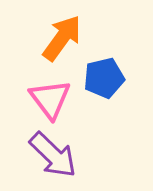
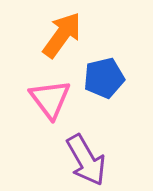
orange arrow: moved 3 px up
purple arrow: moved 33 px right, 5 px down; rotated 16 degrees clockwise
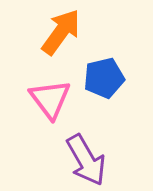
orange arrow: moved 1 px left, 3 px up
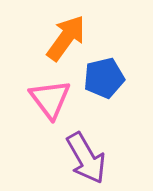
orange arrow: moved 5 px right, 6 px down
purple arrow: moved 2 px up
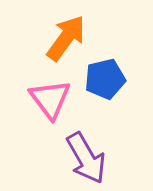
blue pentagon: moved 1 px right, 1 px down
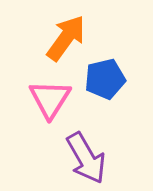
pink triangle: rotated 9 degrees clockwise
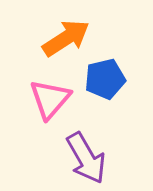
orange arrow: rotated 21 degrees clockwise
pink triangle: rotated 9 degrees clockwise
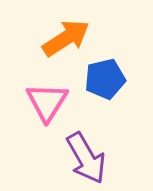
pink triangle: moved 3 px left, 3 px down; rotated 9 degrees counterclockwise
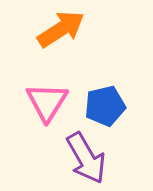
orange arrow: moved 5 px left, 9 px up
blue pentagon: moved 27 px down
